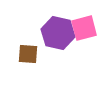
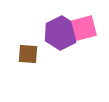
purple hexagon: moved 3 px right; rotated 20 degrees clockwise
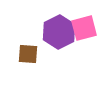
purple hexagon: moved 2 px left, 1 px up
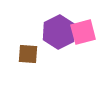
pink square: moved 1 px left, 4 px down
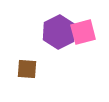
brown square: moved 1 px left, 15 px down
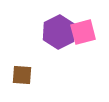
brown square: moved 5 px left, 6 px down
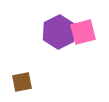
brown square: moved 7 px down; rotated 15 degrees counterclockwise
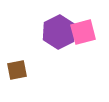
brown square: moved 5 px left, 12 px up
